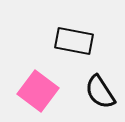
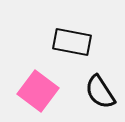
black rectangle: moved 2 px left, 1 px down
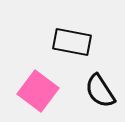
black semicircle: moved 1 px up
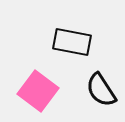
black semicircle: moved 1 px right, 1 px up
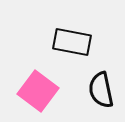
black semicircle: rotated 21 degrees clockwise
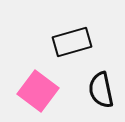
black rectangle: rotated 27 degrees counterclockwise
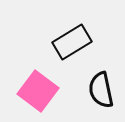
black rectangle: rotated 15 degrees counterclockwise
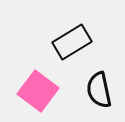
black semicircle: moved 2 px left
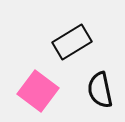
black semicircle: moved 1 px right
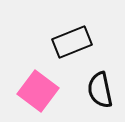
black rectangle: rotated 9 degrees clockwise
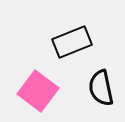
black semicircle: moved 1 px right, 2 px up
